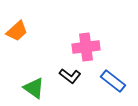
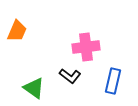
orange trapezoid: rotated 25 degrees counterclockwise
blue rectangle: rotated 65 degrees clockwise
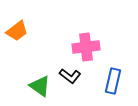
orange trapezoid: rotated 30 degrees clockwise
green triangle: moved 6 px right, 2 px up
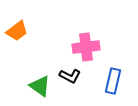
black L-shape: rotated 10 degrees counterclockwise
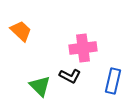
orange trapezoid: moved 4 px right; rotated 100 degrees counterclockwise
pink cross: moved 3 px left, 1 px down
green triangle: rotated 10 degrees clockwise
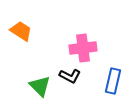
orange trapezoid: rotated 10 degrees counterclockwise
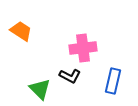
green triangle: moved 3 px down
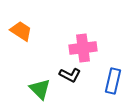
black L-shape: moved 1 px up
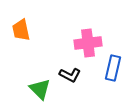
orange trapezoid: moved 1 px up; rotated 135 degrees counterclockwise
pink cross: moved 5 px right, 5 px up
blue rectangle: moved 13 px up
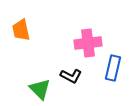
black L-shape: moved 1 px right, 1 px down
